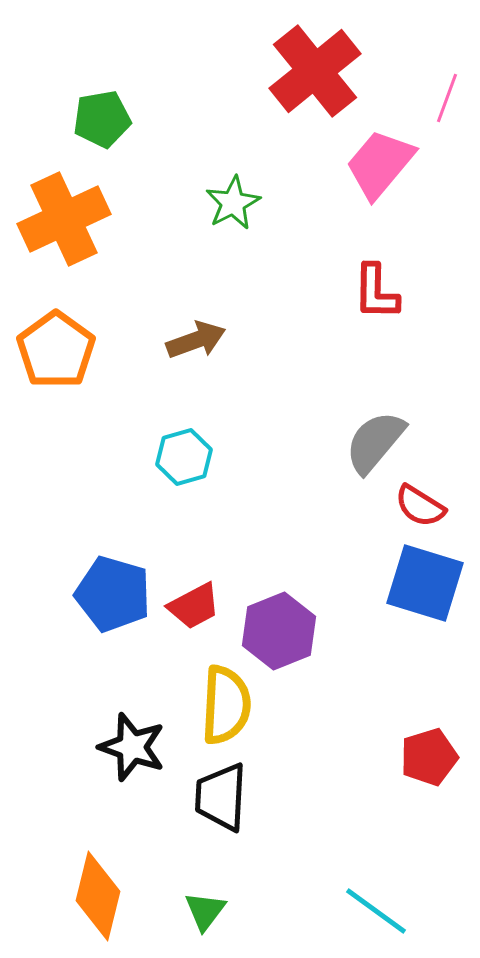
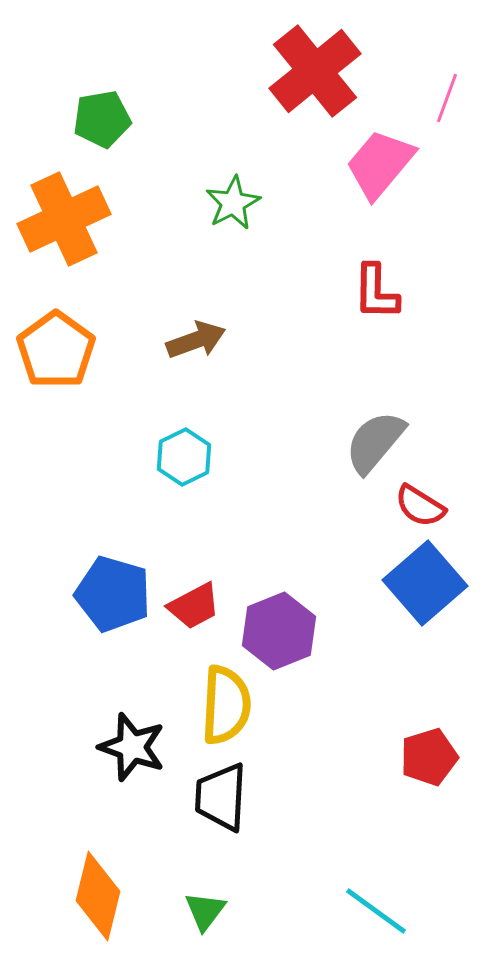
cyan hexagon: rotated 10 degrees counterclockwise
blue square: rotated 32 degrees clockwise
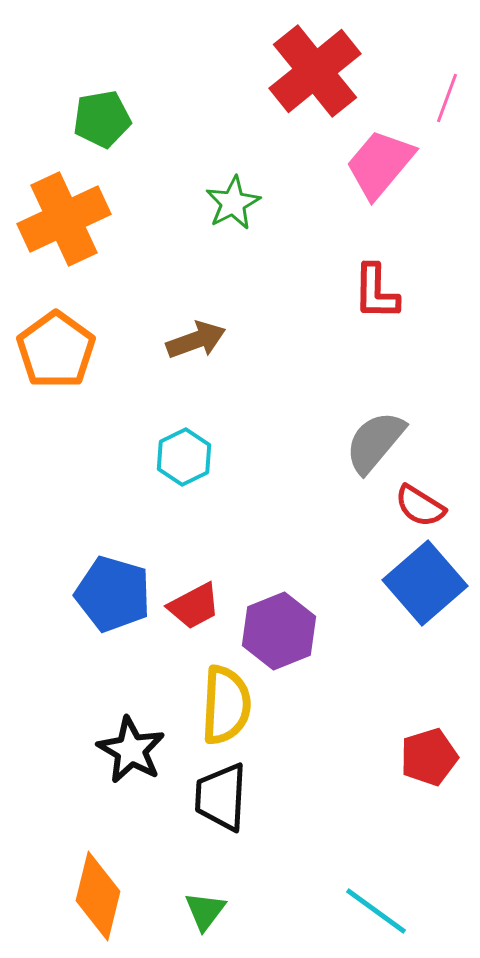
black star: moved 1 px left, 3 px down; rotated 10 degrees clockwise
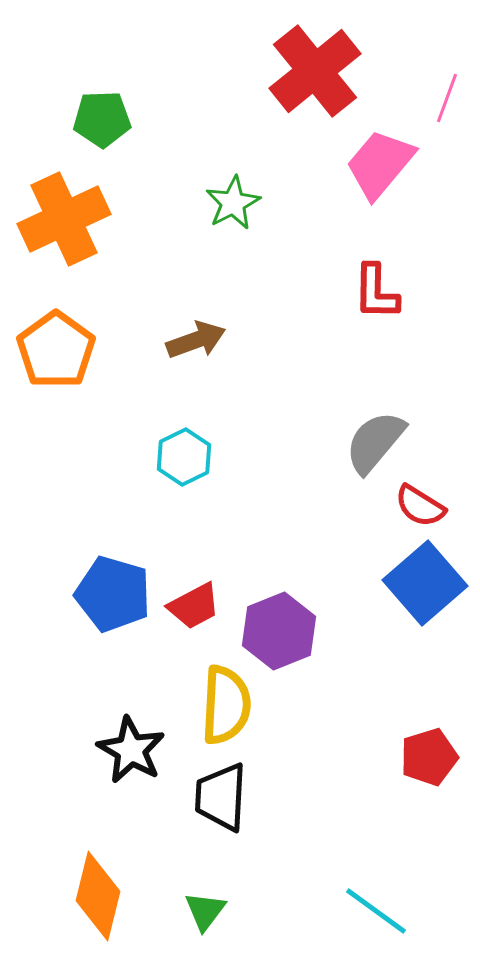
green pentagon: rotated 8 degrees clockwise
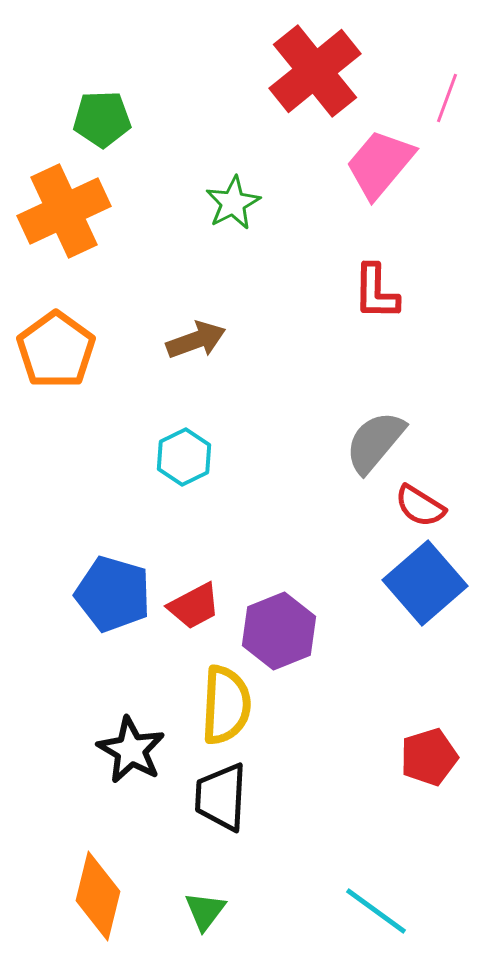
orange cross: moved 8 px up
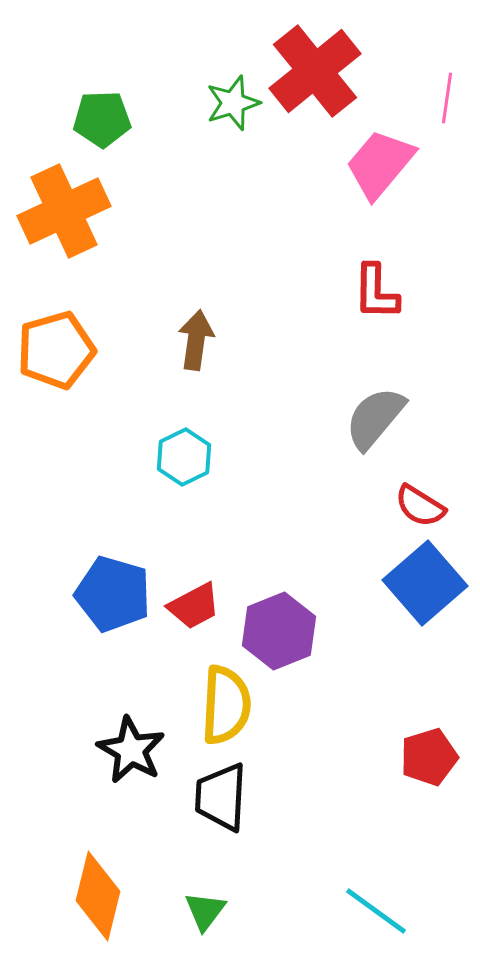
pink line: rotated 12 degrees counterclockwise
green star: moved 100 px up; rotated 10 degrees clockwise
brown arrow: rotated 62 degrees counterclockwise
orange pentagon: rotated 20 degrees clockwise
gray semicircle: moved 24 px up
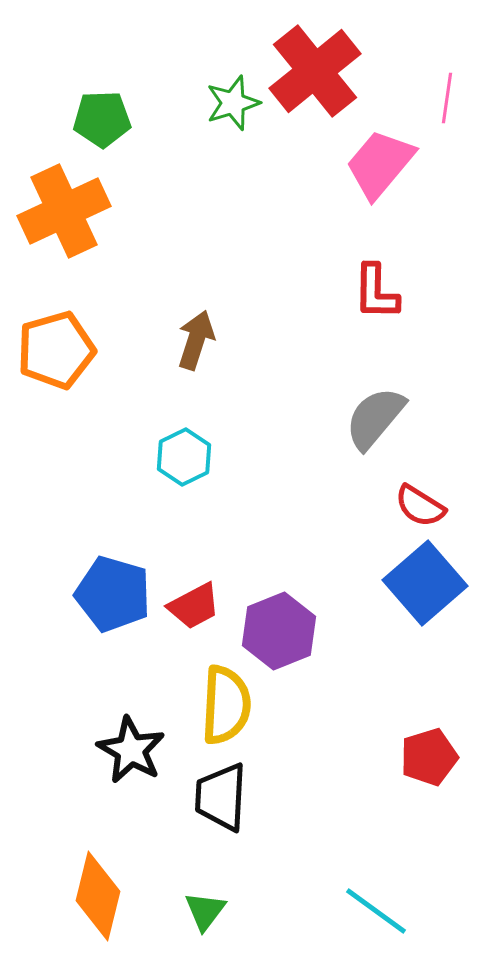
brown arrow: rotated 10 degrees clockwise
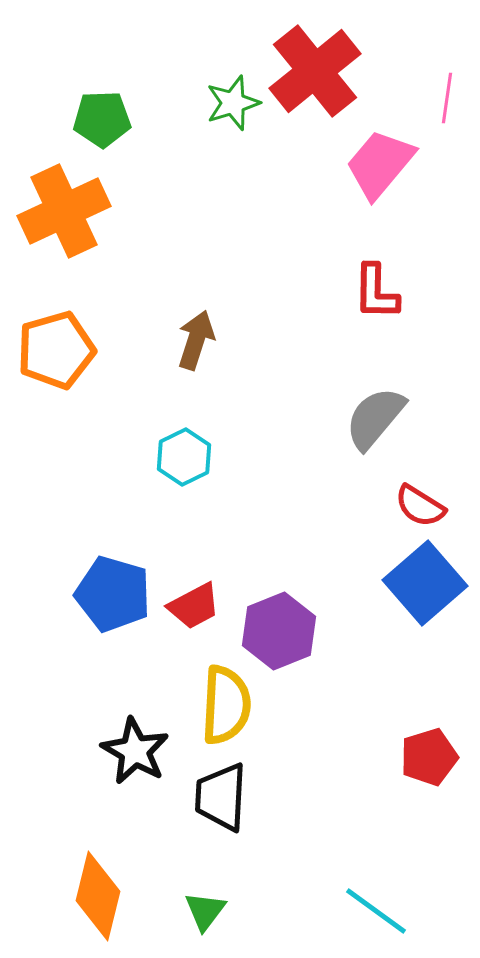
black star: moved 4 px right, 1 px down
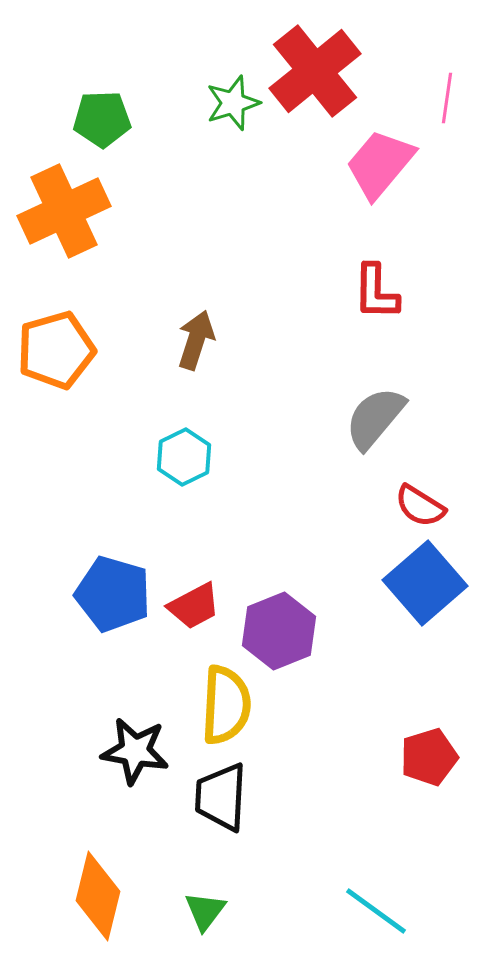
black star: rotated 20 degrees counterclockwise
